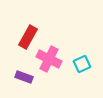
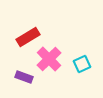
red rectangle: rotated 30 degrees clockwise
pink cross: rotated 20 degrees clockwise
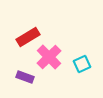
pink cross: moved 2 px up
purple rectangle: moved 1 px right
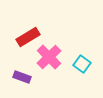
cyan square: rotated 30 degrees counterclockwise
purple rectangle: moved 3 px left
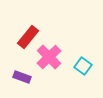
red rectangle: rotated 20 degrees counterclockwise
cyan square: moved 1 px right, 2 px down
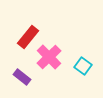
purple rectangle: rotated 18 degrees clockwise
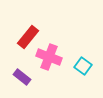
pink cross: rotated 25 degrees counterclockwise
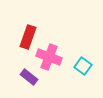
red rectangle: rotated 20 degrees counterclockwise
purple rectangle: moved 7 px right
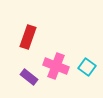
pink cross: moved 7 px right, 9 px down
cyan square: moved 4 px right, 1 px down
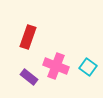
cyan square: moved 1 px right
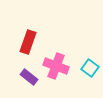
red rectangle: moved 5 px down
cyan square: moved 2 px right, 1 px down
